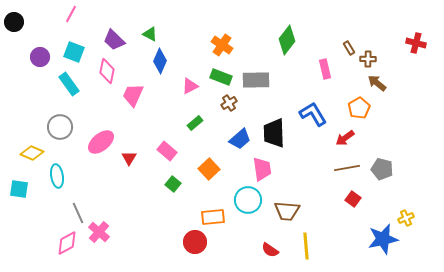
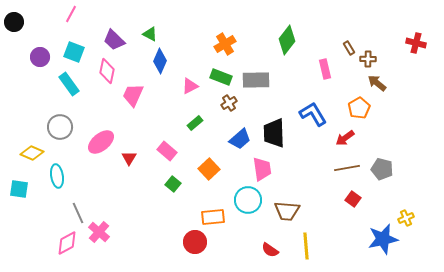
orange cross at (222, 45): moved 3 px right, 1 px up; rotated 25 degrees clockwise
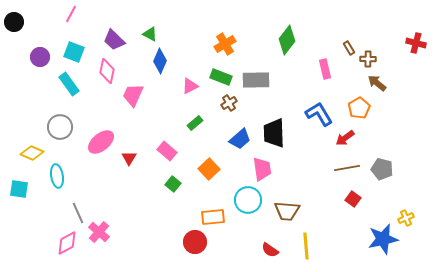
blue L-shape at (313, 114): moved 6 px right
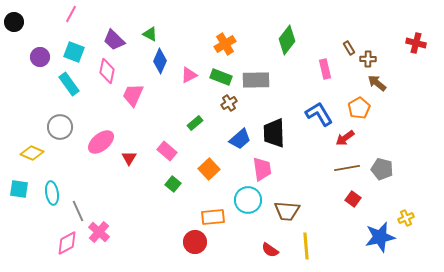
pink triangle at (190, 86): moved 1 px left, 11 px up
cyan ellipse at (57, 176): moved 5 px left, 17 px down
gray line at (78, 213): moved 2 px up
blue star at (383, 239): moved 3 px left, 2 px up
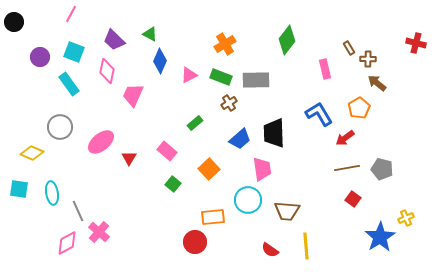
blue star at (380, 237): rotated 20 degrees counterclockwise
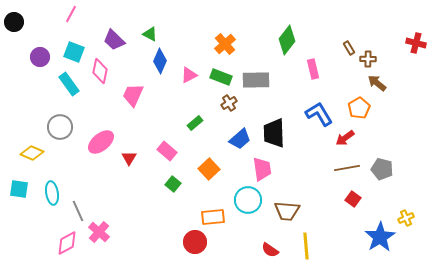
orange cross at (225, 44): rotated 10 degrees counterclockwise
pink rectangle at (325, 69): moved 12 px left
pink diamond at (107, 71): moved 7 px left
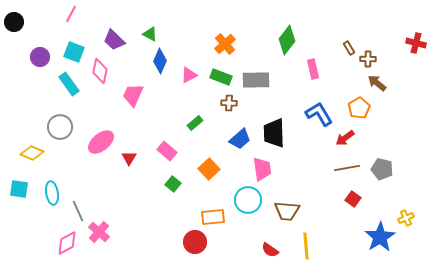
brown cross at (229, 103): rotated 35 degrees clockwise
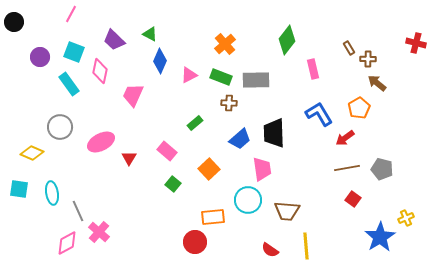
pink ellipse at (101, 142): rotated 12 degrees clockwise
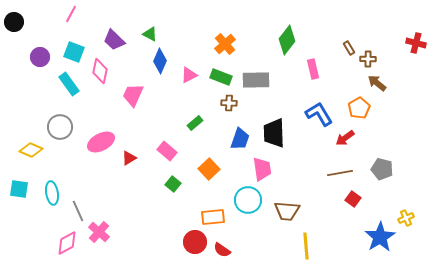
blue trapezoid at (240, 139): rotated 30 degrees counterclockwise
yellow diamond at (32, 153): moved 1 px left, 3 px up
red triangle at (129, 158): rotated 28 degrees clockwise
brown line at (347, 168): moved 7 px left, 5 px down
red semicircle at (270, 250): moved 48 px left
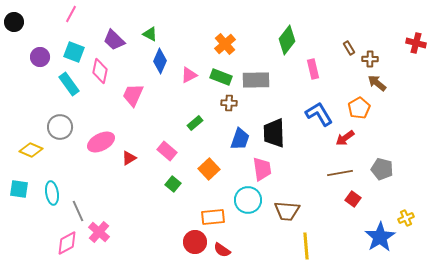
brown cross at (368, 59): moved 2 px right
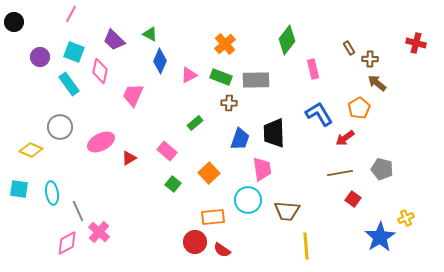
orange square at (209, 169): moved 4 px down
